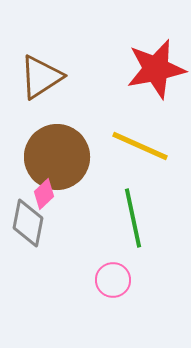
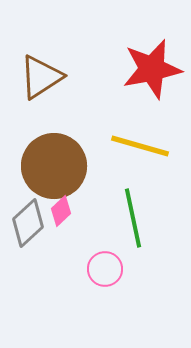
red star: moved 4 px left
yellow line: rotated 8 degrees counterclockwise
brown circle: moved 3 px left, 9 px down
pink diamond: moved 17 px right, 17 px down
gray diamond: rotated 36 degrees clockwise
pink circle: moved 8 px left, 11 px up
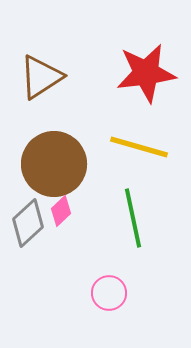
red star: moved 6 px left, 4 px down; rotated 4 degrees clockwise
yellow line: moved 1 px left, 1 px down
brown circle: moved 2 px up
pink circle: moved 4 px right, 24 px down
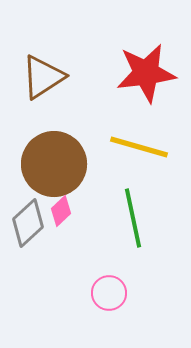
brown triangle: moved 2 px right
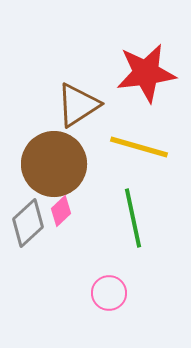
brown triangle: moved 35 px right, 28 px down
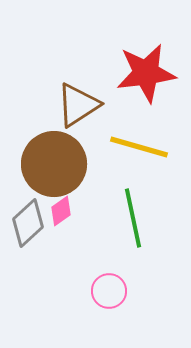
pink diamond: rotated 8 degrees clockwise
pink circle: moved 2 px up
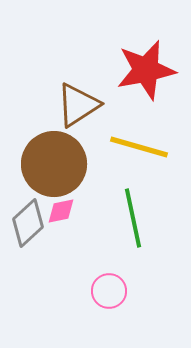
red star: moved 3 px up; rotated 4 degrees counterclockwise
pink diamond: rotated 24 degrees clockwise
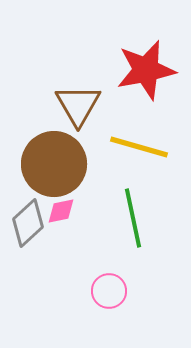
brown triangle: rotated 27 degrees counterclockwise
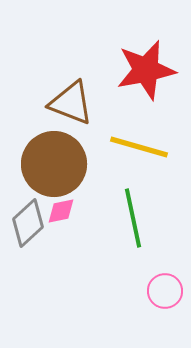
brown triangle: moved 7 px left, 2 px up; rotated 39 degrees counterclockwise
pink circle: moved 56 px right
